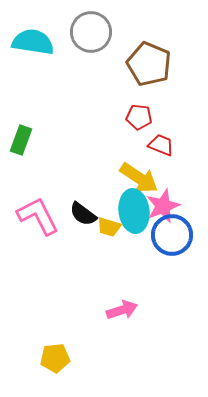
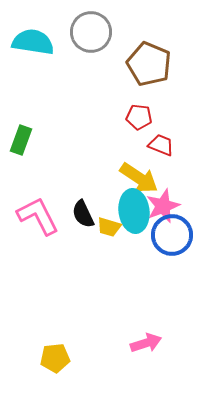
black semicircle: rotated 28 degrees clockwise
pink arrow: moved 24 px right, 33 px down
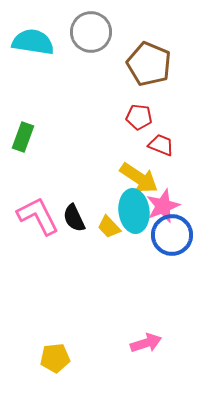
green rectangle: moved 2 px right, 3 px up
black semicircle: moved 9 px left, 4 px down
yellow trapezoid: rotated 30 degrees clockwise
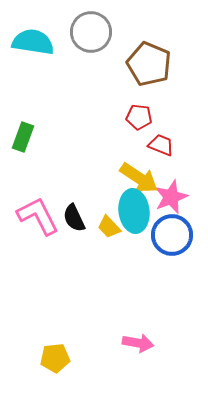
pink star: moved 8 px right, 9 px up
pink arrow: moved 8 px left; rotated 28 degrees clockwise
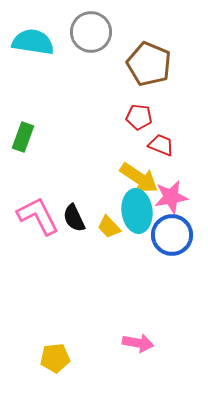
pink star: rotated 12 degrees clockwise
cyan ellipse: moved 3 px right
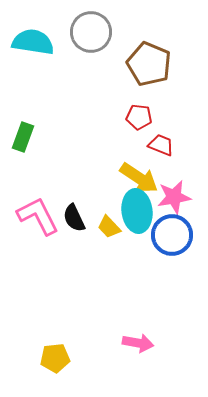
pink star: moved 3 px right
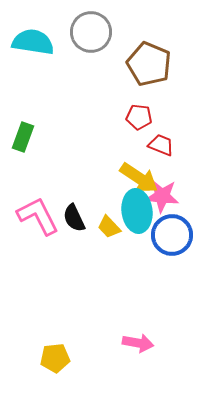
pink star: moved 12 px left, 1 px up; rotated 16 degrees clockwise
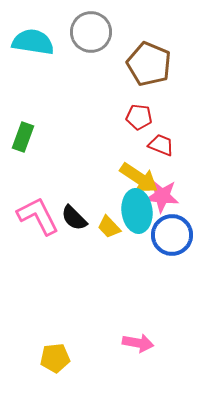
black semicircle: rotated 20 degrees counterclockwise
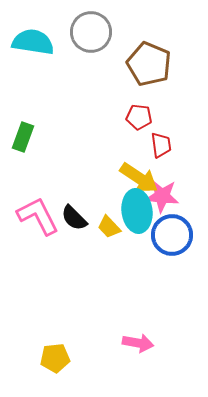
red trapezoid: rotated 60 degrees clockwise
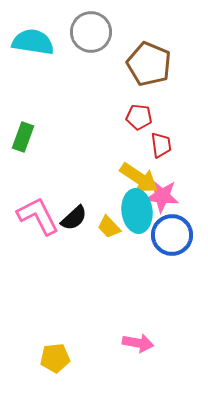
black semicircle: rotated 88 degrees counterclockwise
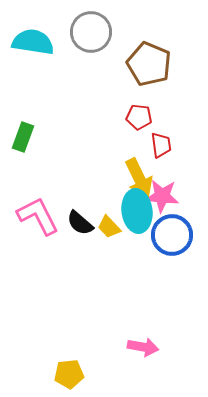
yellow arrow: rotated 30 degrees clockwise
black semicircle: moved 6 px right, 5 px down; rotated 84 degrees clockwise
pink arrow: moved 5 px right, 4 px down
yellow pentagon: moved 14 px right, 16 px down
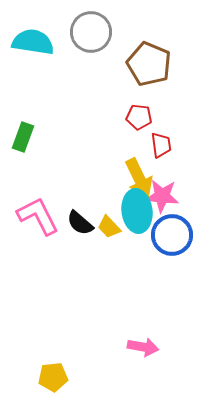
yellow pentagon: moved 16 px left, 3 px down
